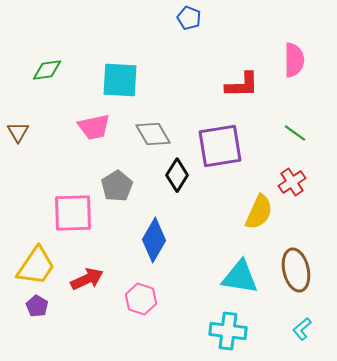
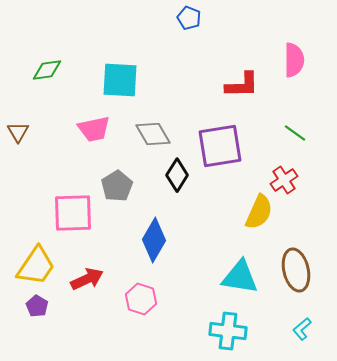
pink trapezoid: moved 2 px down
red cross: moved 8 px left, 2 px up
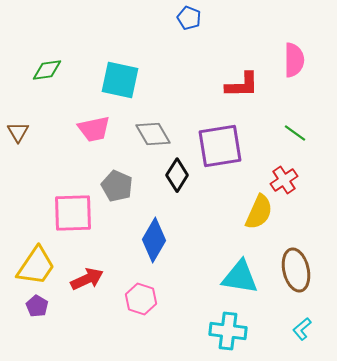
cyan square: rotated 9 degrees clockwise
gray pentagon: rotated 16 degrees counterclockwise
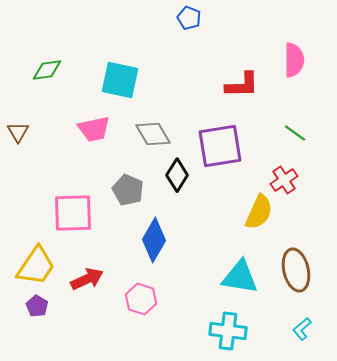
gray pentagon: moved 11 px right, 4 px down
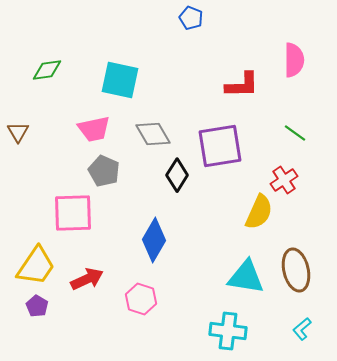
blue pentagon: moved 2 px right
gray pentagon: moved 24 px left, 19 px up
cyan triangle: moved 6 px right
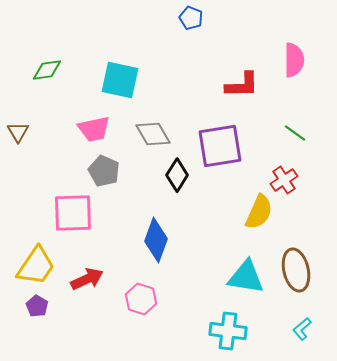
blue diamond: moved 2 px right; rotated 9 degrees counterclockwise
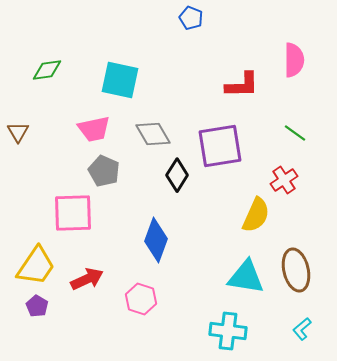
yellow semicircle: moved 3 px left, 3 px down
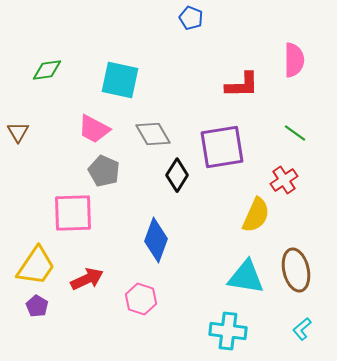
pink trapezoid: rotated 40 degrees clockwise
purple square: moved 2 px right, 1 px down
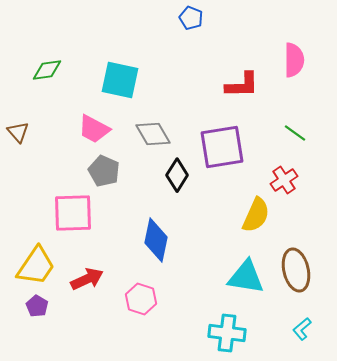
brown triangle: rotated 10 degrees counterclockwise
blue diamond: rotated 9 degrees counterclockwise
cyan cross: moved 1 px left, 2 px down
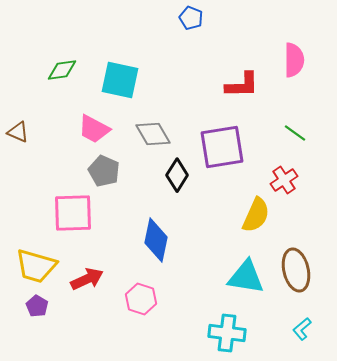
green diamond: moved 15 px right
brown triangle: rotated 25 degrees counterclockwise
yellow trapezoid: rotated 72 degrees clockwise
